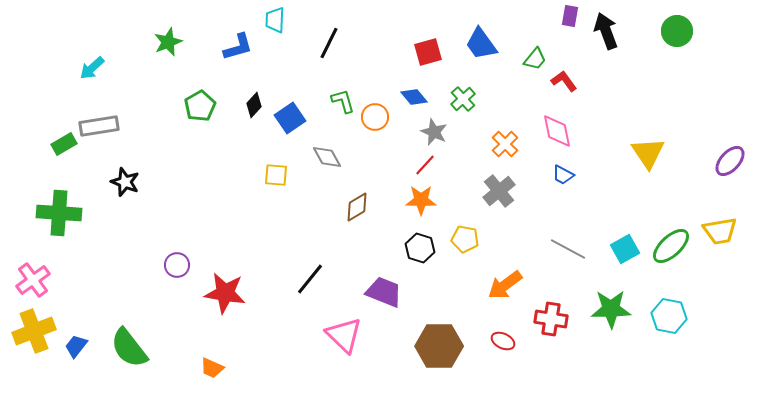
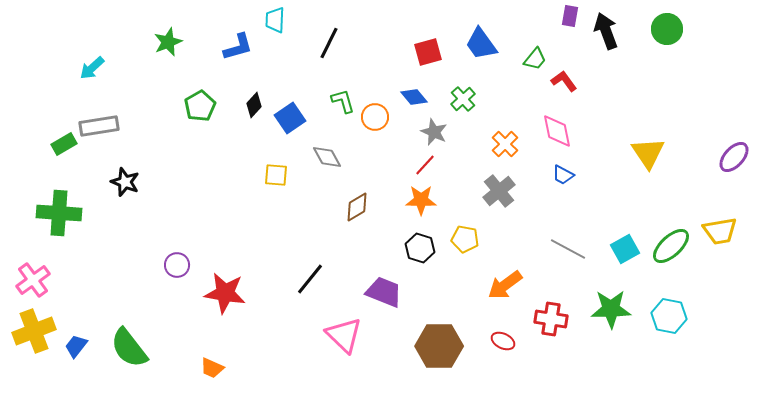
green circle at (677, 31): moved 10 px left, 2 px up
purple ellipse at (730, 161): moved 4 px right, 4 px up
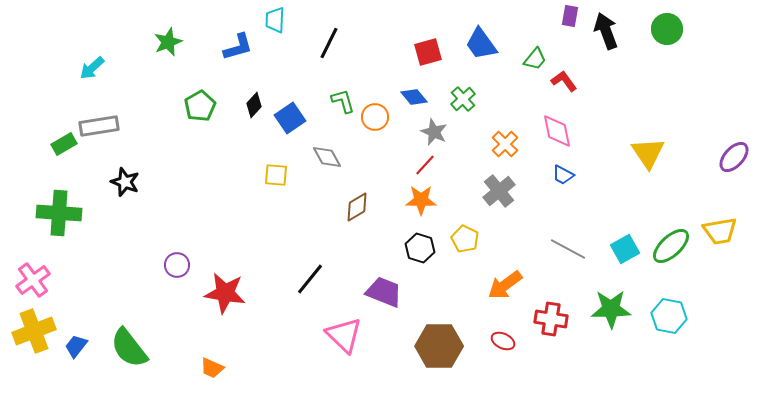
yellow pentagon at (465, 239): rotated 16 degrees clockwise
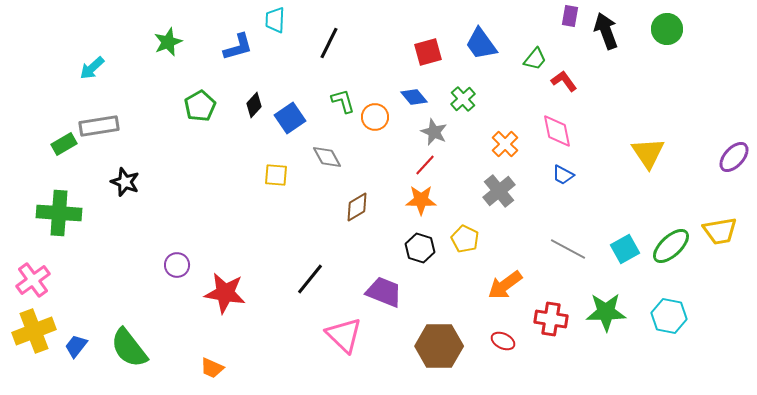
green star at (611, 309): moved 5 px left, 3 px down
